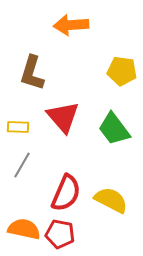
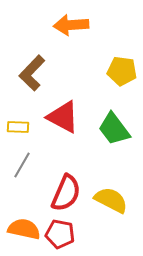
brown L-shape: rotated 27 degrees clockwise
red triangle: rotated 21 degrees counterclockwise
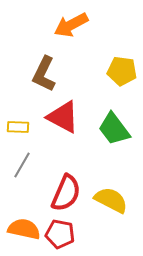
orange arrow: rotated 24 degrees counterclockwise
brown L-shape: moved 12 px right, 1 px down; rotated 18 degrees counterclockwise
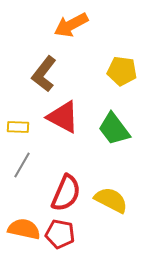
brown L-shape: rotated 12 degrees clockwise
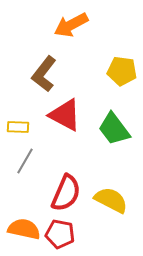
red triangle: moved 2 px right, 2 px up
gray line: moved 3 px right, 4 px up
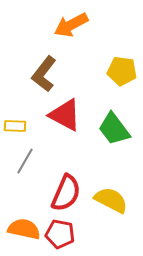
yellow rectangle: moved 3 px left, 1 px up
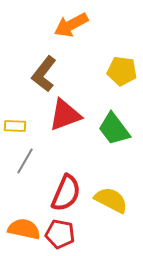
red triangle: rotated 48 degrees counterclockwise
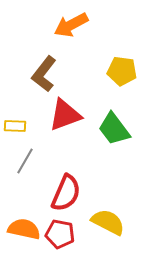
yellow semicircle: moved 3 px left, 22 px down
